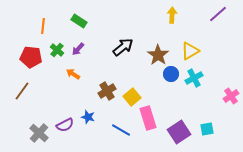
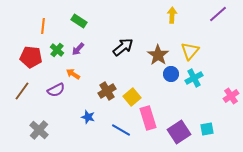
yellow triangle: rotated 18 degrees counterclockwise
purple semicircle: moved 9 px left, 35 px up
gray cross: moved 3 px up
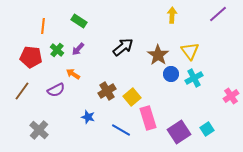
yellow triangle: rotated 18 degrees counterclockwise
cyan square: rotated 24 degrees counterclockwise
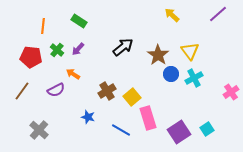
yellow arrow: rotated 49 degrees counterclockwise
pink cross: moved 4 px up
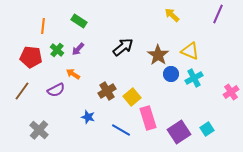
purple line: rotated 24 degrees counterclockwise
yellow triangle: rotated 30 degrees counterclockwise
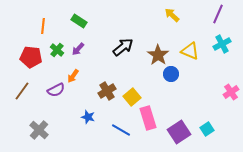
orange arrow: moved 2 px down; rotated 88 degrees counterclockwise
cyan cross: moved 28 px right, 34 px up
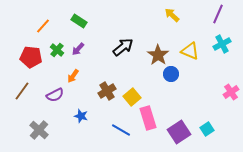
orange line: rotated 35 degrees clockwise
purple semicircle: moved 1 px left, 5 px down
blue star: moved 7 px left, 1 px up
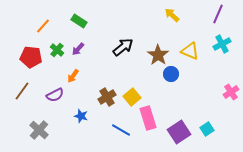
brown cross: moved 6 px down
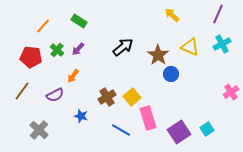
yellow triangle: moved 4 px up
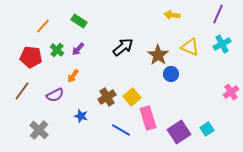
yellow arrow: rotated 35 degrees counterclockwise
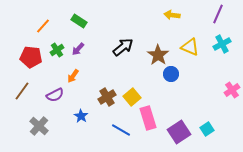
green cross: rotated 16 degrees clockwise
pink cross: moved 1 px right, 2 px up
blue star: rotated 16 degrees clockwise
gray cross: moved 4 px up
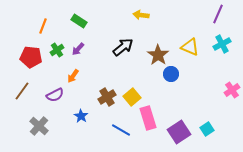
yellow arrow: moved 31 px left
orange line: rotated 21 degrees counterclockwise
